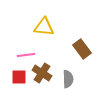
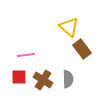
yellow triangle: moved 25 px right; rotated 35 degrees clockwise
brown cross: moved 1 px right, 7 px down
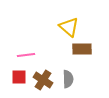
brown rectangle: rotated 54 degrees counterclockwise
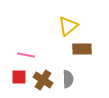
yellow triangle: moved 1 px left, 1 px up; rotated 40 degrees clockwise
pink line: rotated 18 degrees clockwise
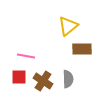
pink line: moved 1 px down
brown cross: moved 1 px down
